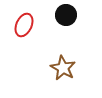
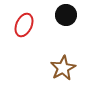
brown star: rotated 15 degrees clockwise
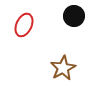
black circle: moved 8 px right, 1 px down
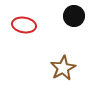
red ellipse: rotated 75 degrees clockwise
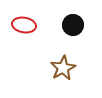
black circle: moved 1 px left, 9 px down
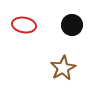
black circle: moved 1 px left
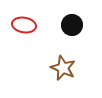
brown star: rotated 20 degrees counterclockwise
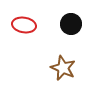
black circle: moved 1 px left, 1 px up
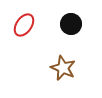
red ellipse: rotated 65 degrees counterclockwise
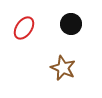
red ellipse: moved 3 px down
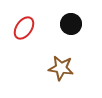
brown star: moved 2 px left; rotated 15 degrees counterclockwise
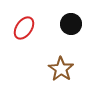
brown star: moved 1 px down; rotated 25 degrees clockwise
